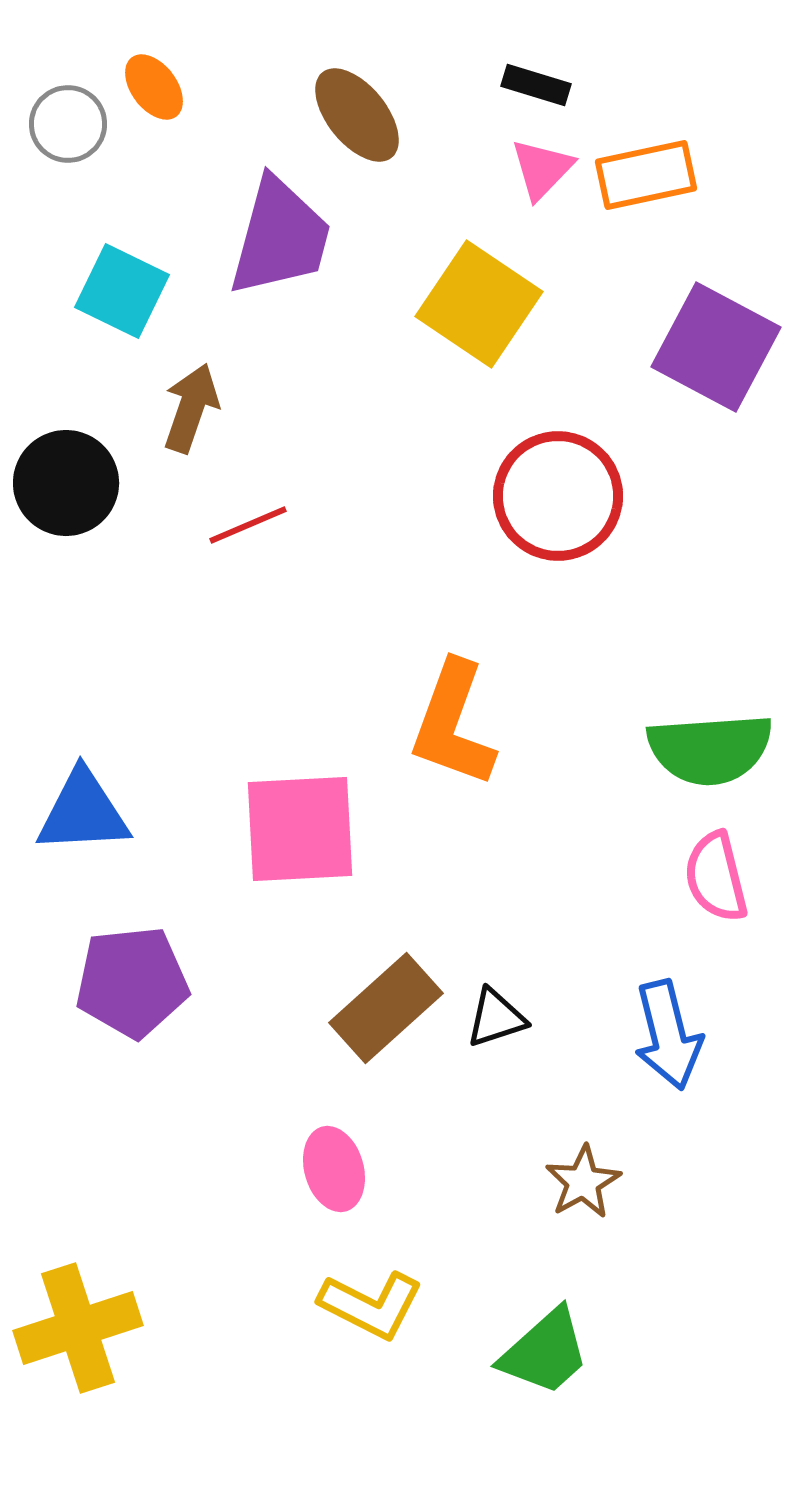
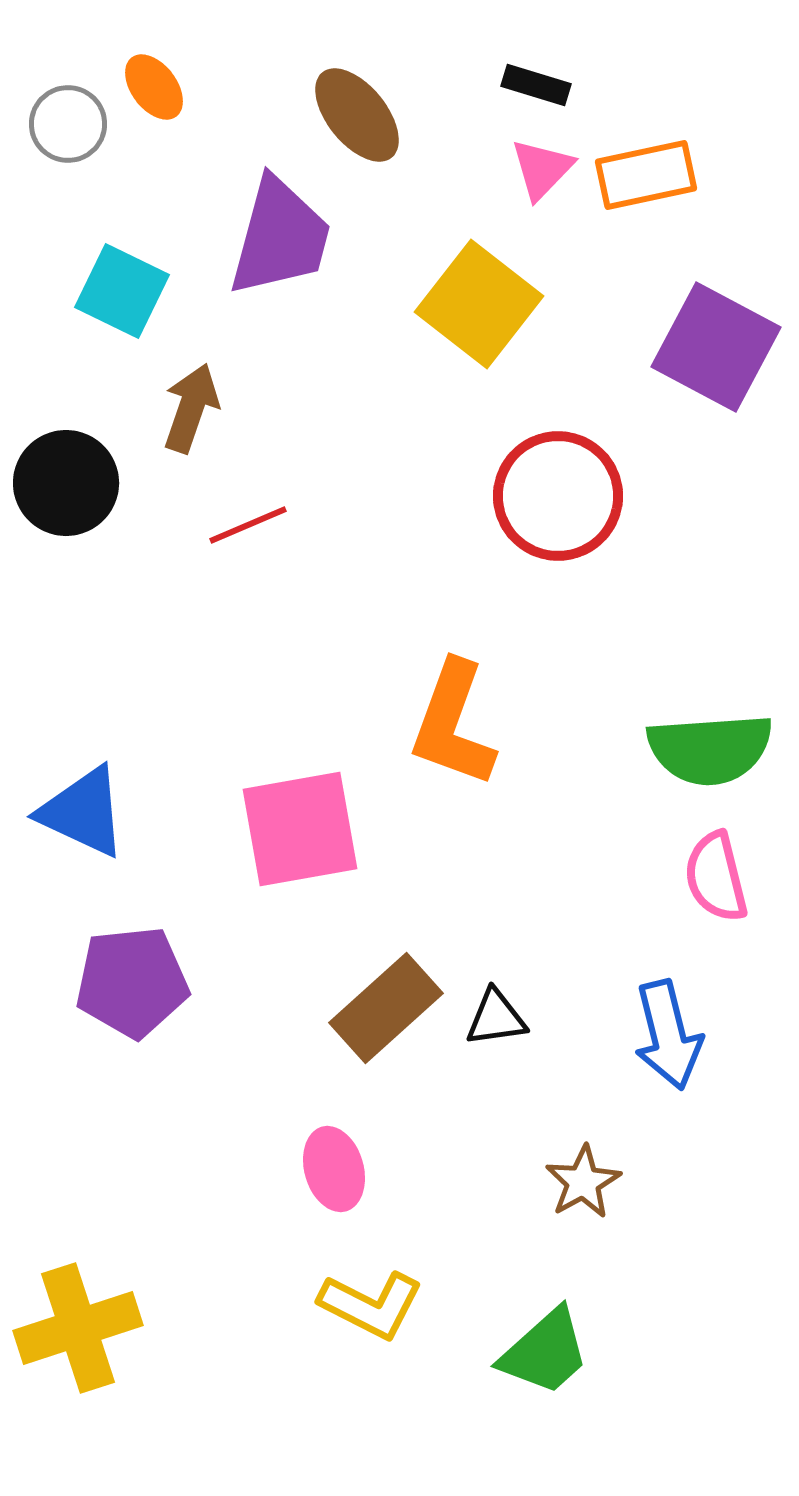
yellow square: rotated 4 degrees clockwise
blue triangle: rotated 28 degrees clockwise
pink square: rotated 7 degrees counterclockwise
black triangle: rotated 10 degrees clockwise
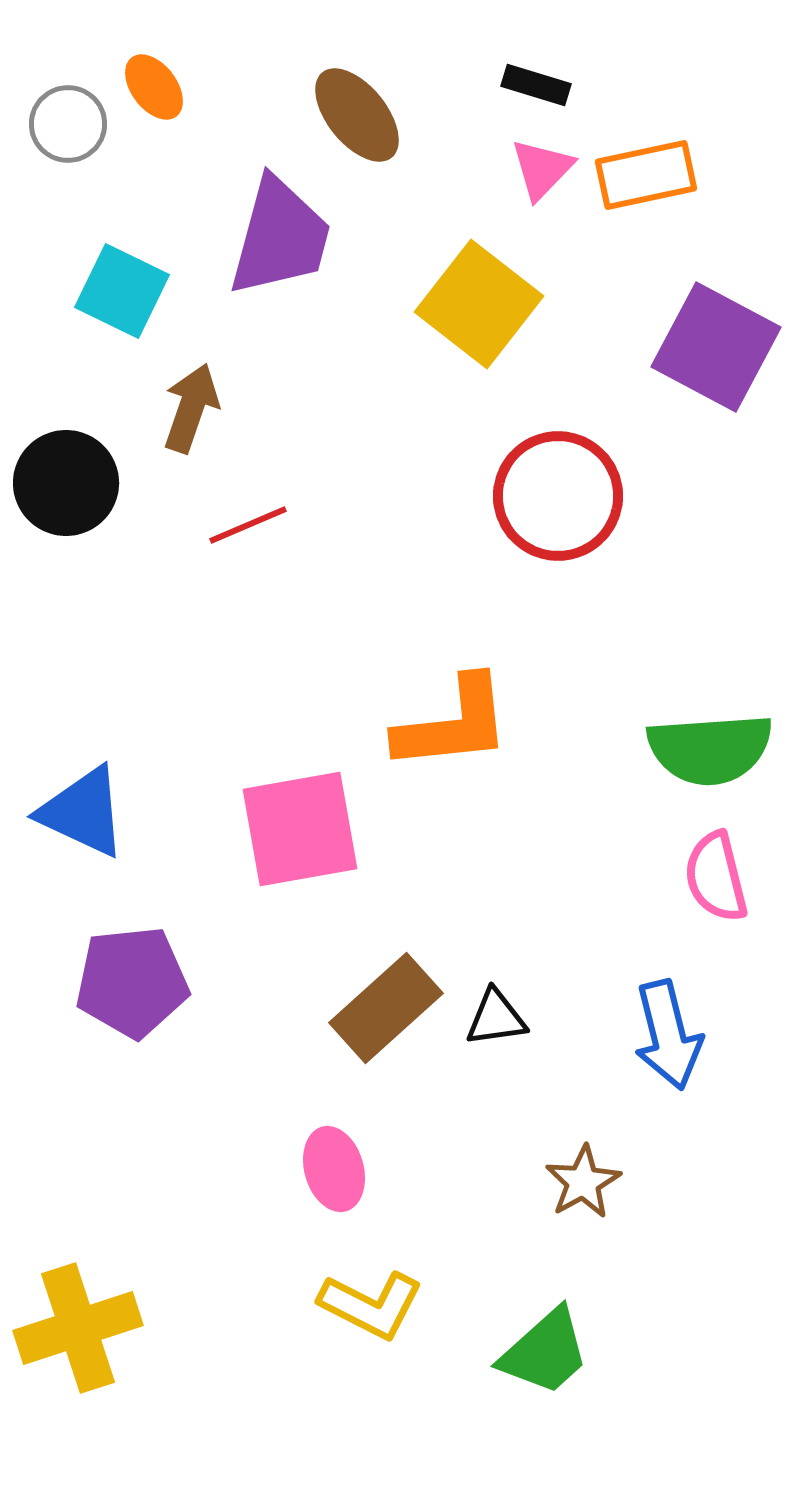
orange L-shape: rotated 116 degrees counterclockwise
